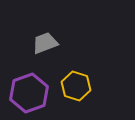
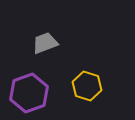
yellow hexagon: moved 11 px right
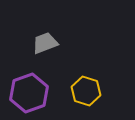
yellow hexagon: moved 1 px left, 5 px down
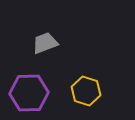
purple hexagon: rotated 18 degrees clockwise
